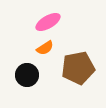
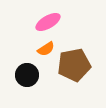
orange semicircle: moved 1 px right, 1 px down
brown pentagon: moved 4 px left, 3 px up
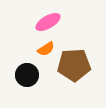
brown pentagon: rotated 8 degrees clockwise
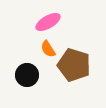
orange semicircle: moved 2 px right; rotated 90 degrees clockwise
brown pentagon: rotated 20 degrees clockwise
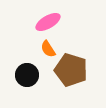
brown pentagon: moved 3 px left, 5 px down
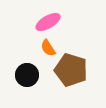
orange semicircle: moved 1 px up
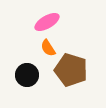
pink ellipse: moved 1 px left
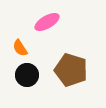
orange semicircle: moved 28 px left
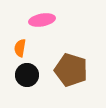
pink ellipse: moved 5 px left, 2 px up; rotated 20 degrees clockwise
orange semicircle: rotated 42 degrees clockwise
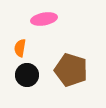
pink ellipse: moved 2 px right, 1 px up
